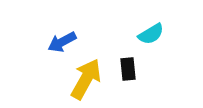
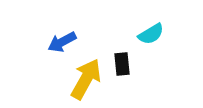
black rectangle: moved 6 px left, 5 px up
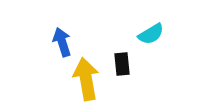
blue arrow: rotated 100 degrees clockwise
yellow arrow: rotated 39 degrees counterclockwise
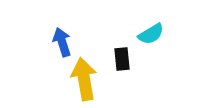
black rectangle: moved 5 px up
yellow arrow: moved 2 px left
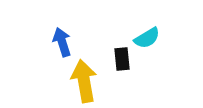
cyan semicircle: moved 4 px left, 4 px down
yellow arrow: moved 2 px down
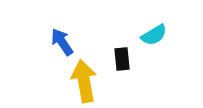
cyan semicircle: moved 7 px right, 3 px up
blue arrow: rotated 16 degrees counterclockwise
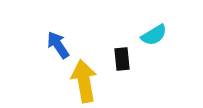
blue arrow: moved 4 px left, 3 px down
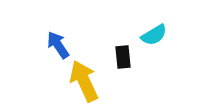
black rectangle: moved 1 px right, 2 px up
yellow arrow: rotated 15 degrees counterclockwise
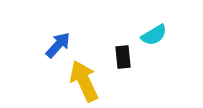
blue arrow: rotated 76 degrees clockwise
